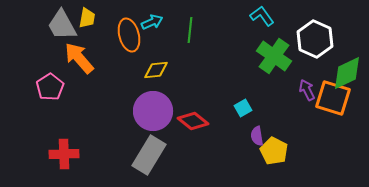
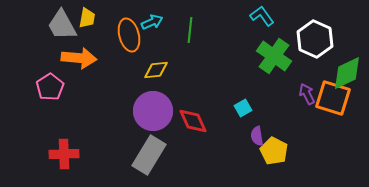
orange arrow: rotated 136 degrees clockwise
purple arrow: moved 4 px down
red diamond: rotated 28 degrees clockwise
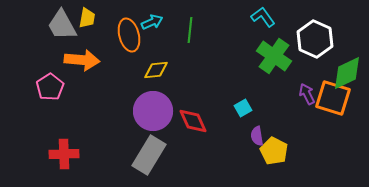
cyan L-shape: moved 1 px right, 1 px down
orange arrow: moved 3 px right, 2 px down
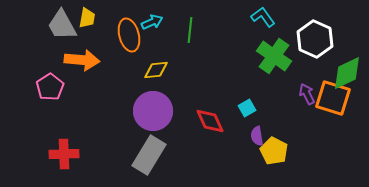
cyan square: moved 4 px right
red diamond: moved 17 px right
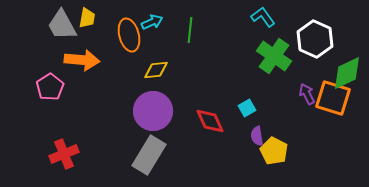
red cross: rotated 20 degrees counterclockwise
